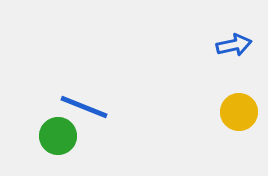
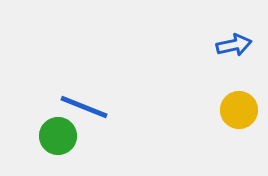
yellow circle: moved 2 px up
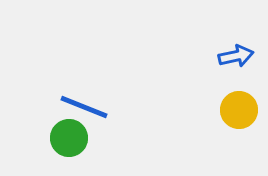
blue arrow: moved 2 px right, 11 px down
green circle: moved 11 px right, 2 px down
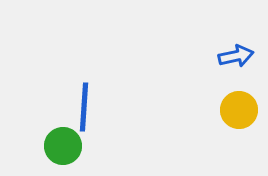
blue line: rotated 72 degrees clockwise
green circle: moved 6 px left, 8 px down
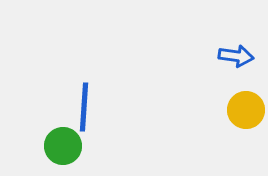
blue arrow: rotated 20 degrees clockwise
yellow circle: moved 7 px right
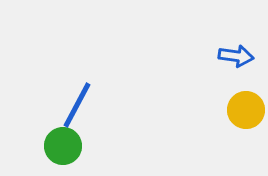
blue line: moved 7 px left, 2 px up; rotated 24 degrees clockwise
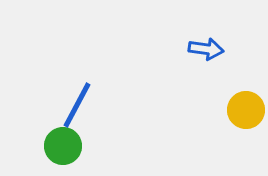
blue arrow: moved 30 px left, 7 px up
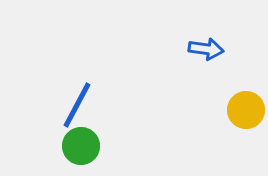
green circle: moved 18 px right
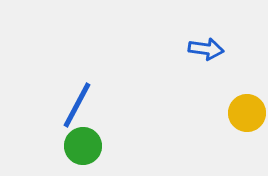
yellow circle: moved 1 px right, 3 px down
green circle: moved 2 px right
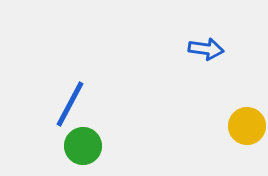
blue line: moved 7 px left, 1 px up
yellow circle: moved 13 px down
